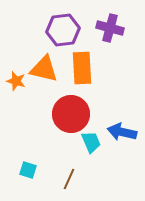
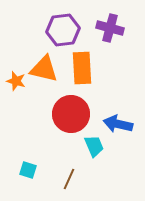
blue arrow: moved 4 px left, 8 px up
cyan trapezoid: moved 3 px right, 4 px down
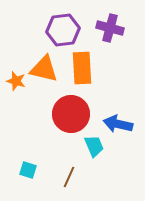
brown line: moved 2 px up
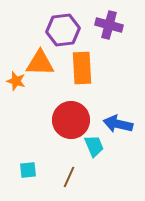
purple cross: moved 1 px left, 3 px up
orange triangle: moved 4 px left, 6 px up; rotated 12 degrees counterclockwise
red circle: moved 6 px down
cyan square: rotated 24 degrees counterclockwise
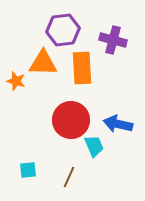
purple cross: moved 4 px right, 15 px down
orange triangle: moved 3 px right
